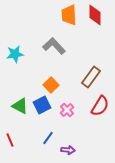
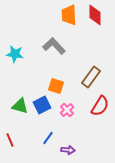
cyan star: rotated 18 degrees clockwise
orange square: moved 5 px right, 1 px down; rotated 28 degrees counterclockwise
green triangle: rotated 12 degrees counterclockwise
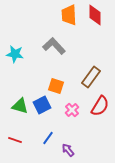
pink cross: moved 5 px right
red line: moved 5 px right; rotated 48 degrees counterclockwise
purple arrow: rotated 136 degrees counterclockwise
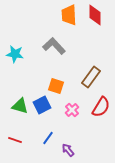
red semicircle: moved 1 px right, 1 px down
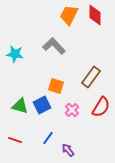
orange trapezoid: rotated 30 degrees clockwise
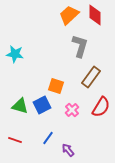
orange trapezoid: rotated 20 degrees clockwise
gray L-shape: moved 26 px right; rotated 60 degrees clockwise
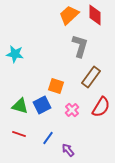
red line: moved 4 px right, 6 px up
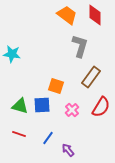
orange trapezoid: moved 2 px left; rotated 80 degrees clockwise
cyan star: moved 3 px left
blue square: rotated 24 degrees clockwise
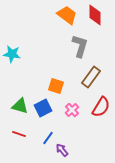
blue square: moved 1 px right, 3 px down; rotated 24 degrees counterclockwise
purple arrow: moved 6 px left
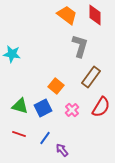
orange square: rotated 21 degrees clockwise
blue line: moved 3 px left
